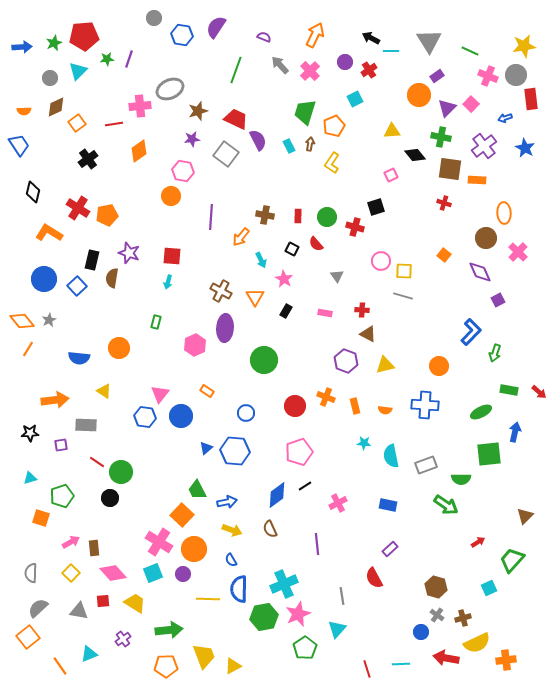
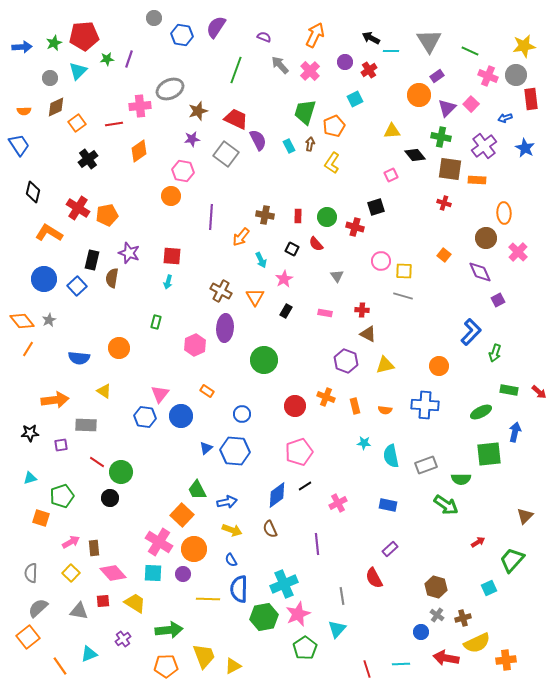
pink star at (284, 279): rotated 12 degrees clockwise
blue circle at (246, 413): moved 4 px left, 1 px down
cyan square at (153, 573): rotated 24 degrees clockwise
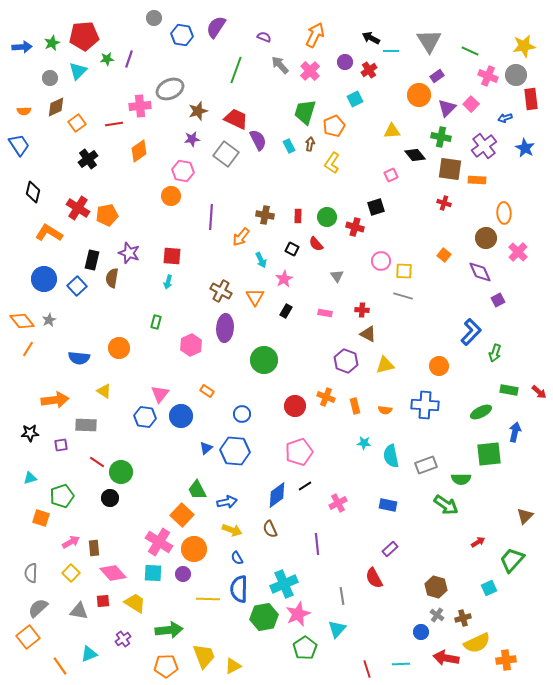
green star at (54, 43): moved 2 px left
pink hexagon at (195, 345): moved 4 px left
blue semicircle at (231, 560): moved 6 px right, 2 px up
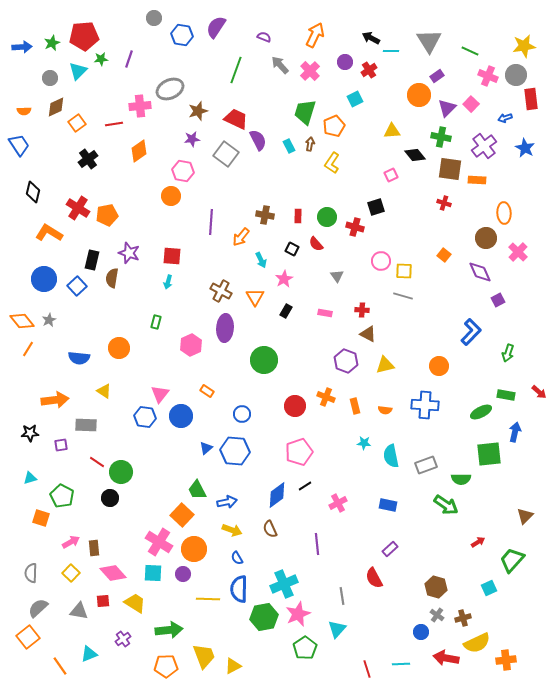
green star at (107, 59): moved 6 px left
purple line at (211, 217): moved 5 px down
green arrow at (495, 353): moved 13 px right
green rectangle at (509, 390): moved 3 px left, 5 px down
green pentagon at (62, 496): rotated 25 degrees counterclockwise
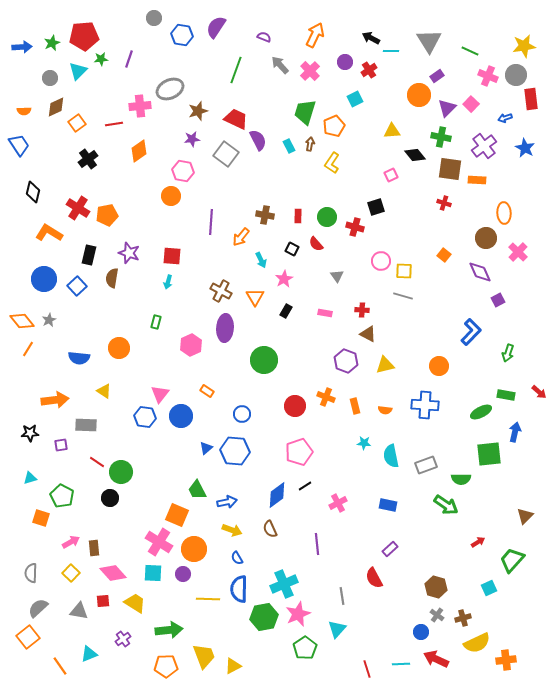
black rectangle at (92, 260): moved 3 px left, 5 px up
orange square at (182, 515): moved 5 px left; rotated 20 degrees counterclockwise
red arrow at (446, 658): moved 10 px left, 1 px down; rotated 15 degrees clockwise
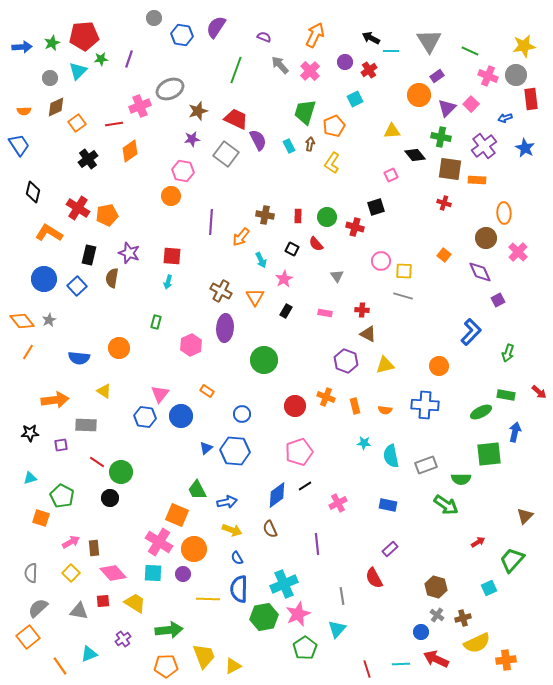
pink cross at (140, 106): rotated 15 degrees counterclockwise
orange diamond at (139, 151): moved 9 px left
orange line at (28, 349): moved 3 px down
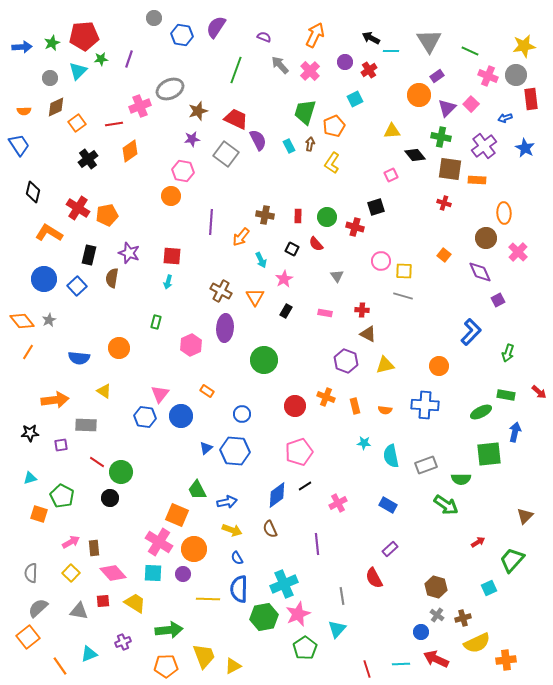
blue rectangle at (388, 505): rotated 18 degrees clockwise
orange square at (41, 518): moved 2 px left, 4 px up
purple cross at (123, 639): moved 3 px down; rotated 14 degrees clockwise
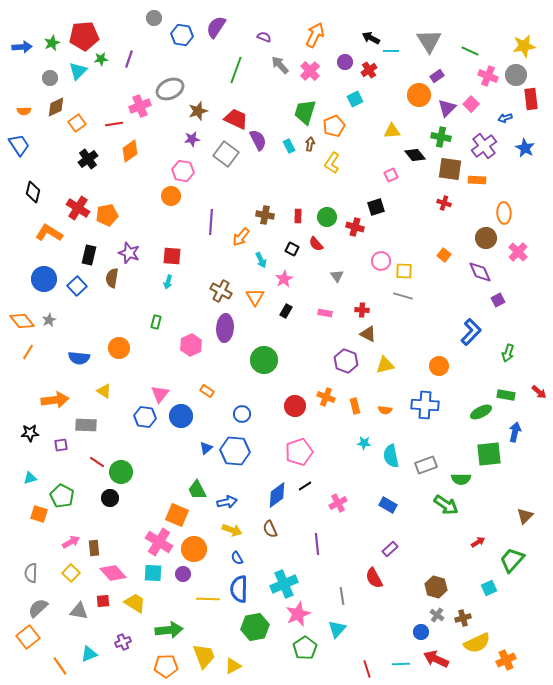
green hexagon at (264, 617): moved 9 px left, 10 px down
orange cross at (506, 660): rotated 18 degrees counterclockwise
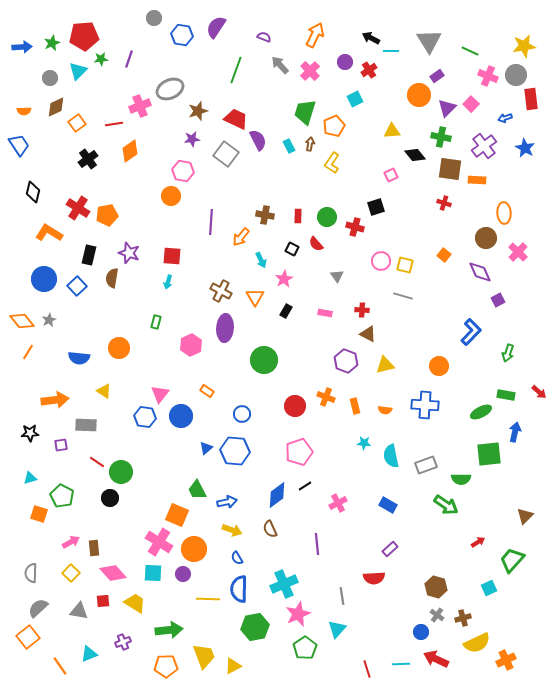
yellow square at (404, 271): moved 1 px right, 6 px up; rotated 12 degrees clockwise
red semicircle at (374, 578): rotated 65 degrees counterclockwise
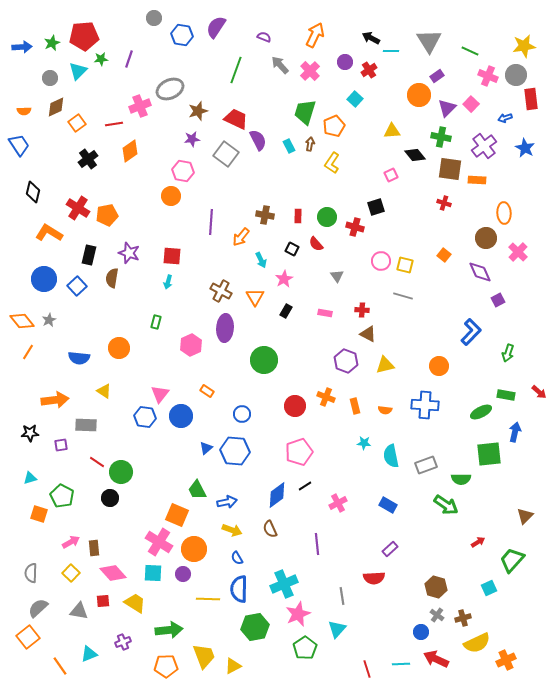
cyan square at (355, 99): rotated 21 degrees counterclockwise
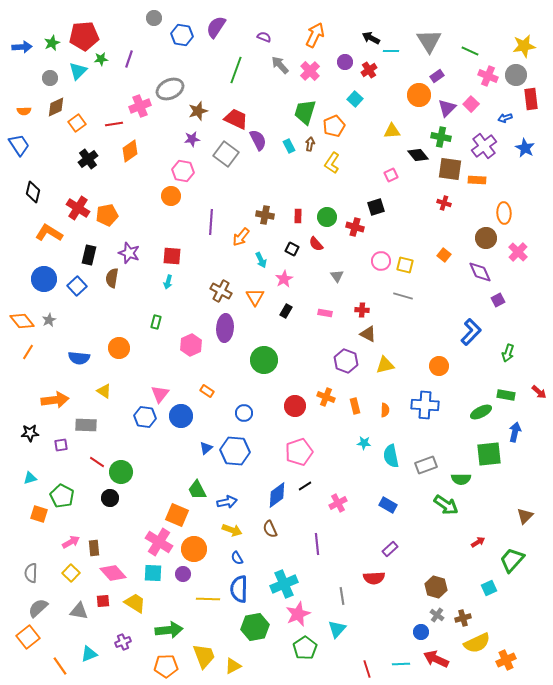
black diamond at (415, 155): moved 3 px right
orange semicircle at (385, 410): rotated 96 degrees counterclockwise
blue circle at (242, 414): moved 2 px right, 1 px up
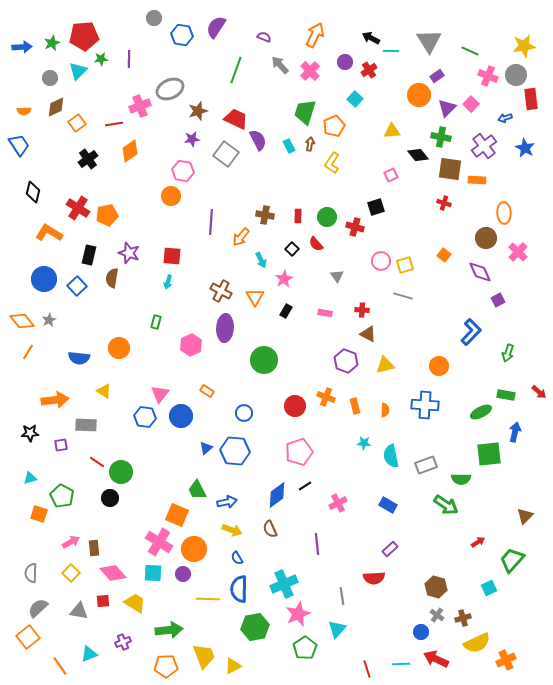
purple line at (129, 59): rotated 18 degrees counterclockwise
black square at (292, 249): rotated 16 degrees clockwise
yellow square at (405, 265): rotated 30 degrees counterclockwise
